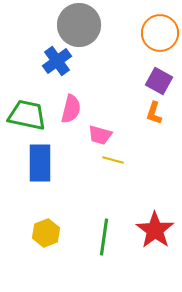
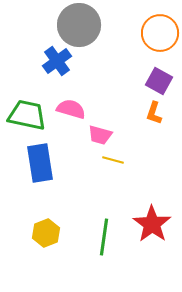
pink semicircle: rotated 88 degrees counterclockwise
blue rectangle: rotated 9 degrees counterclockwise
red star: moved 3 px left, 6 px up
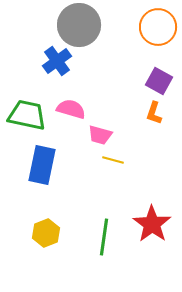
orange circle: moved 2 px left, 6 px up
blue rectangle: moved 2 px right, 2 px down; rotated 21 degrees clockwise
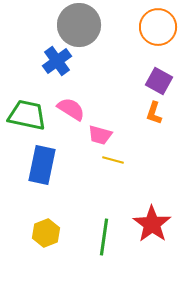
pink semicircle: rotated 16 degrees clockwise
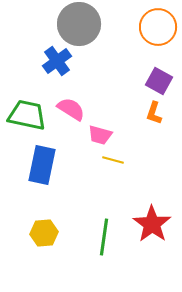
gray circle: moved 1 px up
yellow hexagon: moved 2 px left; rotated 16 degrees clockwise
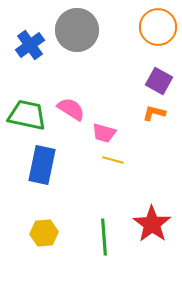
gray circle: moved 2 px left, 6 px down
blue cross: moved 27 px left, 16 px up
orange L-shape: rotated 85 degrees clockwise
pink trapezoid: moved 4 px right, 2 px up
green line: rotated 12 degrees counterclockwise
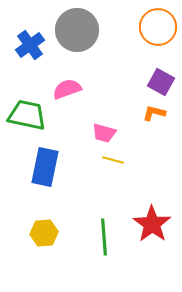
purple square: moved 2 px right, 1 px down
pink semicircle: moved 4 px left, 20 px up; rotated 52 degrees counterclockwise
blue rectangle: moved 3 px right, 2 px down
